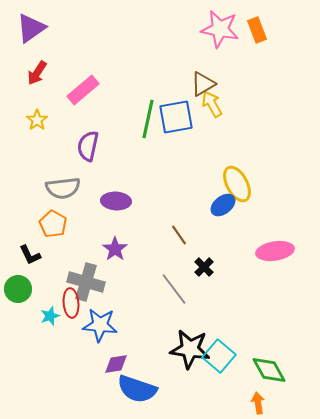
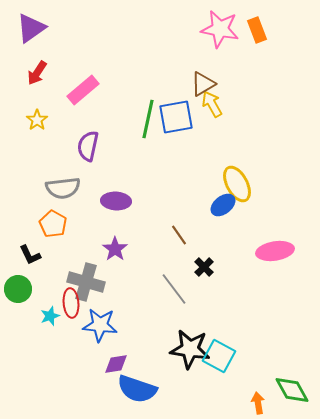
cyan square: rotated 12 degrees counterclockwise
green diamond: moved 23 px right, 20 px down
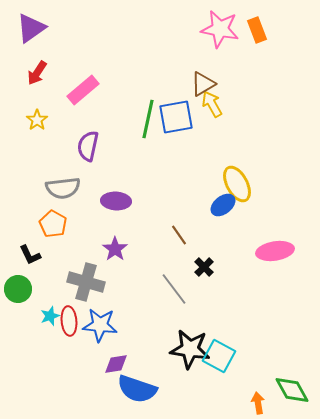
red ellipse: moved 2 px left, 18 px down
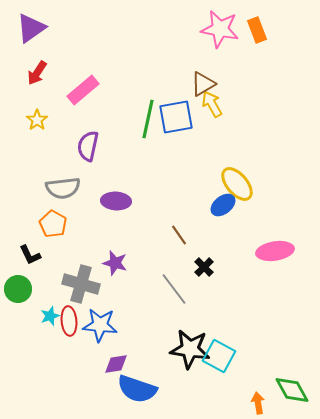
yellow ellipse: rotated 12 degrees counterclockwise
purple star: moved 14 px down; rotated 20 degrees counterclockwise
gray cross: moved 5 px left, 2 px down
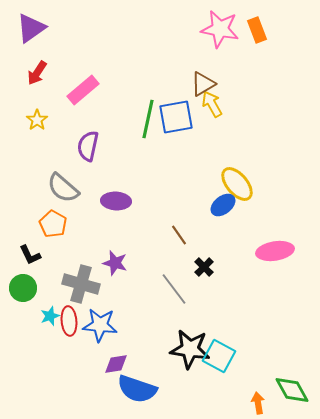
gray semicircle: rotated 48 degrees clockwise
green circle: moved 5 px right, 1 px up
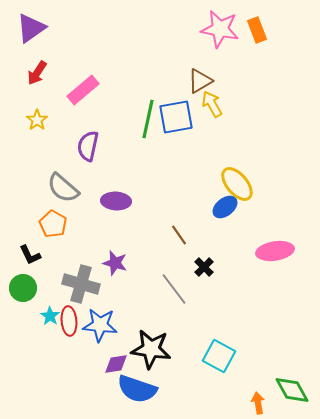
brown triangle: moved 3 px left, 3 px up
blue ellipse: moved 2 px right, 2 px down
cyan star: rotated 18 degrees counterclockwise
black star: moved 39 px left
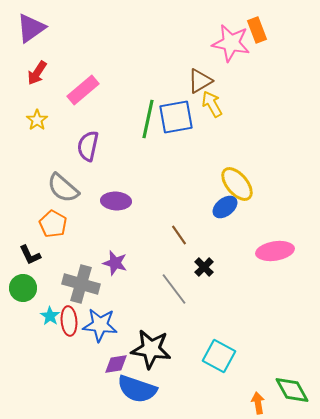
pink star: moved 11 px right, 14 px down
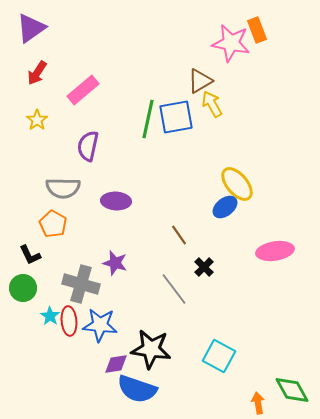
gray semicircle: rotated 40 degrees counterclockwise
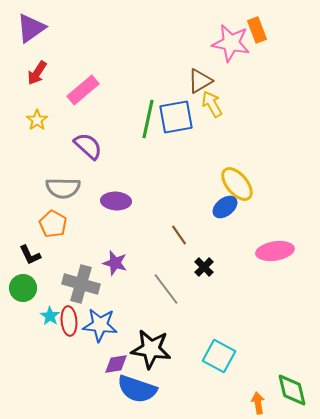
purple semicircle: rotated 120 degrees clockwise
gray line: moved 8 px left
green diamond: rotated 15 degrees clockwise
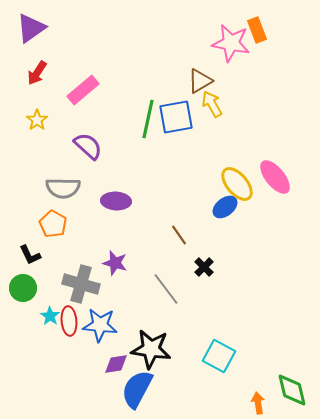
pink ellipse: moved 74 px up; rotated 60 degrees clockwise
blue semicircle: rotated 99 degrees clockwise
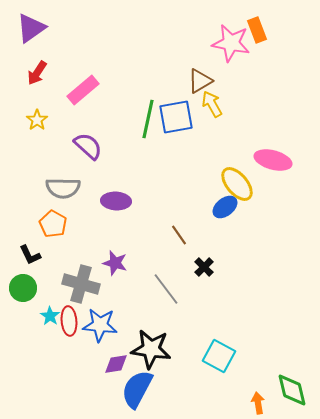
pink ellipse: moved 2 px left, 17 px up; rotated 36 degrees counterclockwise
